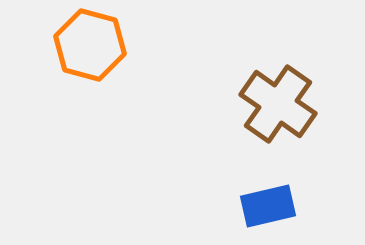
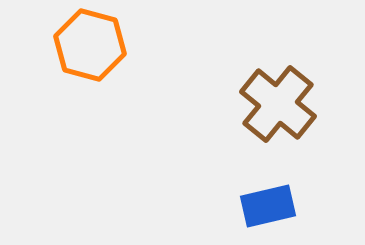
brown cross: rotated 4 degrees clockwise
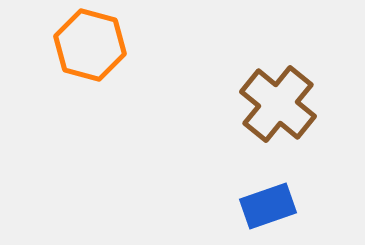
blue rectangle: rotated 6 degrees counterclockwise
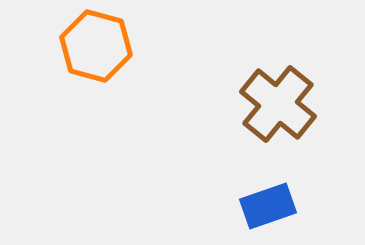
orange hexagon: moved 6 px right, 1 px down
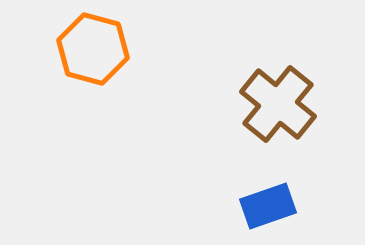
orange hexagon: moved 3 px left, 3 px down
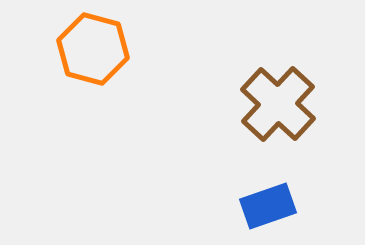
brown cross: rotated 4 degrees clockwise
